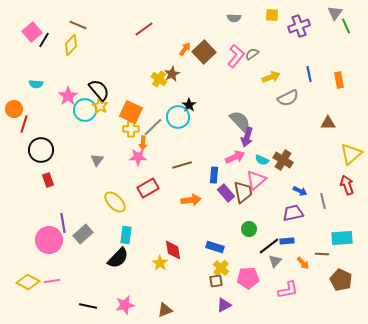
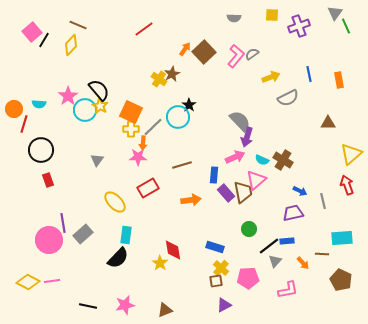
cyan semicircle at (36, 84): moved 3 px right, 20 px down
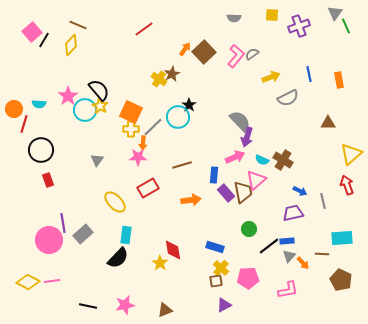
gray triangle at (275, 261): moved 14 px right, 5 px up
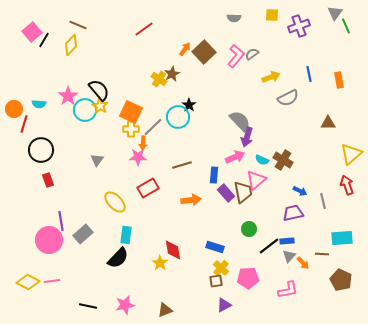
purple line at (63, 223): moved 2 px left, 2 px up
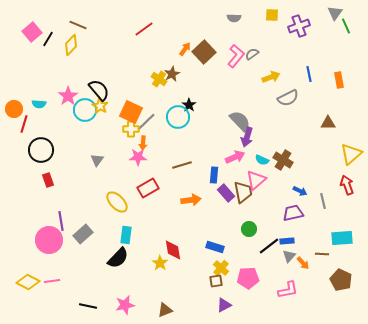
black line at (44, 40): moved 4 px right, 1 px up
gray line at (153, 127): moved 7 px left, 5 px up
yellow ellipse at (115, 202): moved 2 px right
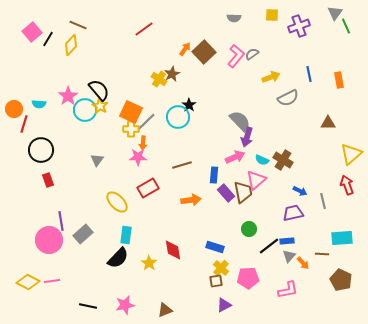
yellow star at (160, 263): moved 11 px left
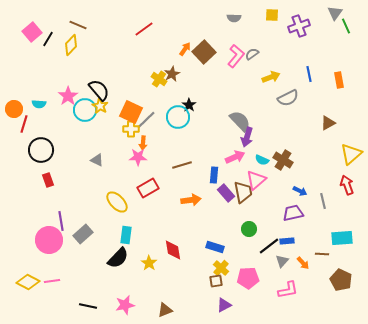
gray line at (146, 122): moved 2 px up
brown triangle at (328, 123): rotated 28 degrees counterclockwise
gray triangle at (97, 160): rotated 40 degrees counterclockwise
gray triangle at (289, 256): moved 7 px left, 5 px down
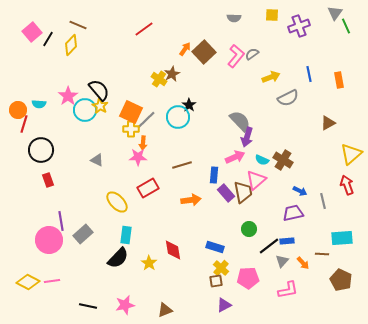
orange circle at (14, 109): moved 4 px right, 1 px down
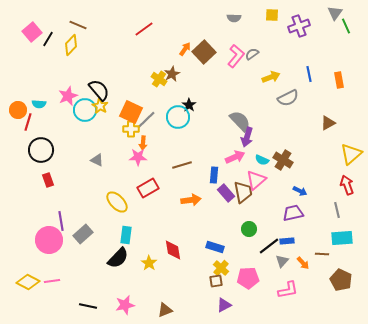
pink star at (68, 96): rotated 12 degrees clockwise
red line at (24, 124): moved 4 px right, 2 px up
gray line at (323, 201): moved 14 px right, 9 px down
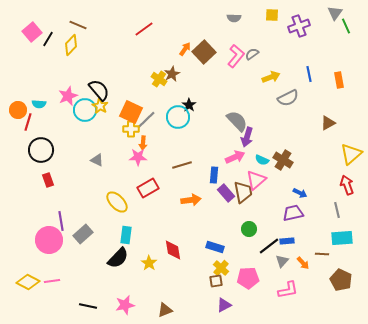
gray semicircle at (240, 121): moved 3 px left
blue arrow at (300, 191): moved 2 px down
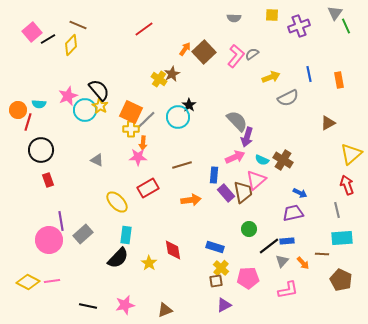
black line at (48, 39): rotated 28 degrees clockwise
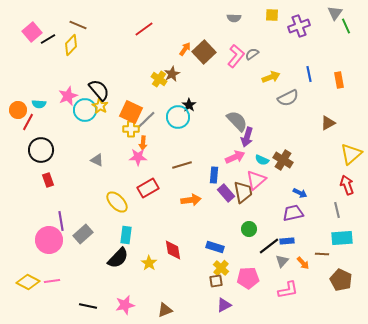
red line at (28, 122): rotated 12 degrees clockwise
